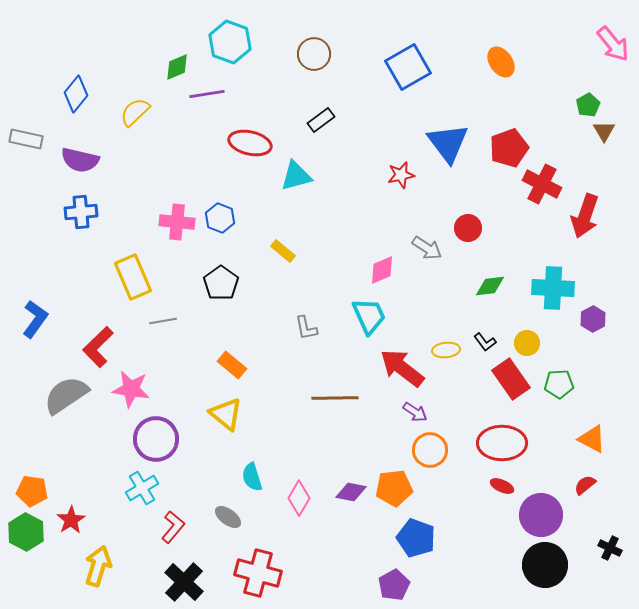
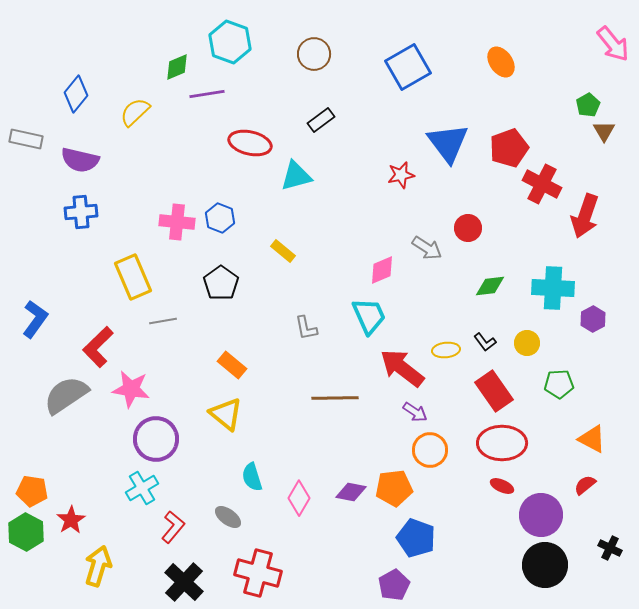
red rectangle at (511, 379): moved 17 px left, 12 px down
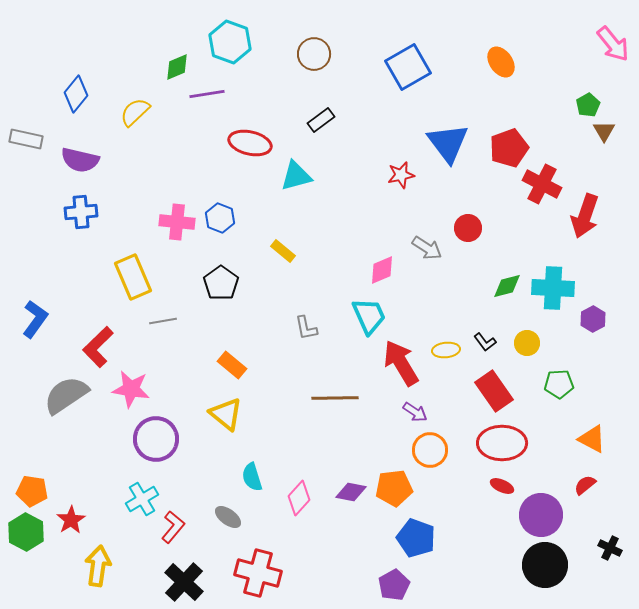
green diamond at (490, 286): moved 17 px right; rotated 8 degrees counterclockwise
red arrow at (402, 368): moved 1 px left, 5 px up; rotated 21 degrees clockwise
cyan cross at (142, 488): moved 11 px down
pink diamond at (299, 498): rotated 12 degrees clockwise
yellow arrow at (98, 566): rotated 9 degrees counterclockwise
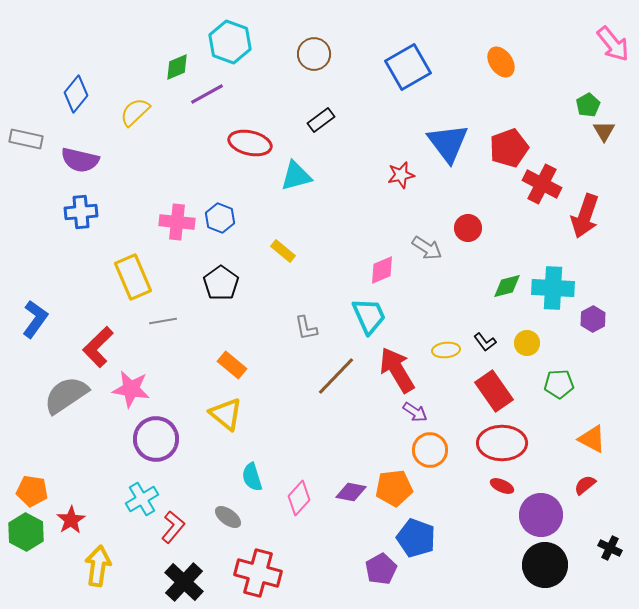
purple line at (207, 94): rotated 20 degrees counterclockwise
red arrow at (401, 363): moved 4 px left, 7 px down
brown line at (335, 398): moved 1 px right, 22 px up; rotated 45 degrees counterclockwise
purple pentagon at (394, 585): moved 13 px left, 16 px up
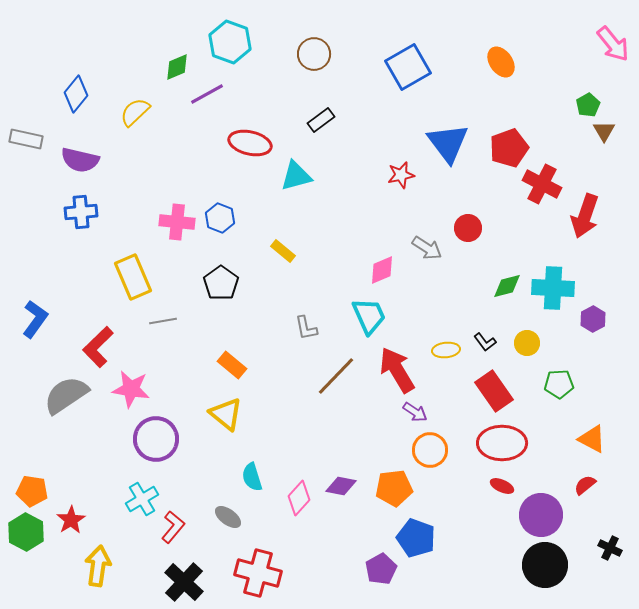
purple diamond at (351, 492): moved 10 px left, 6 px up
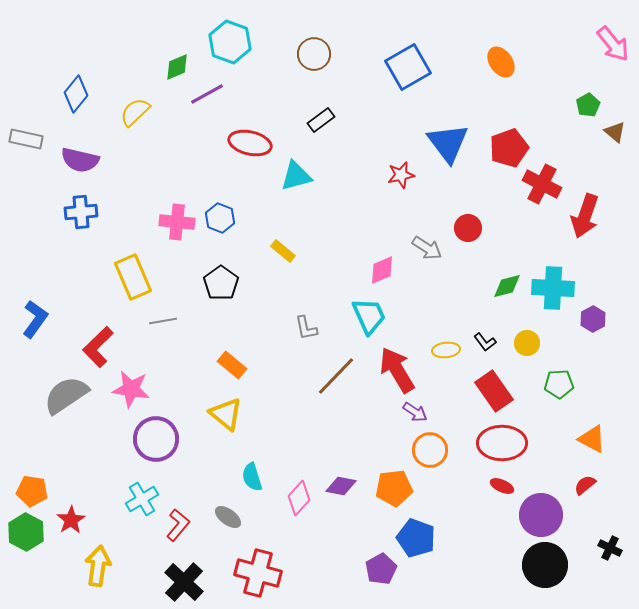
brown triangle at (604, 131): moved 11 px right, 1 px down; rotated 20 degrees counterclockwise
red L-shape at (173, 527): moved 5 px right, 2 px up
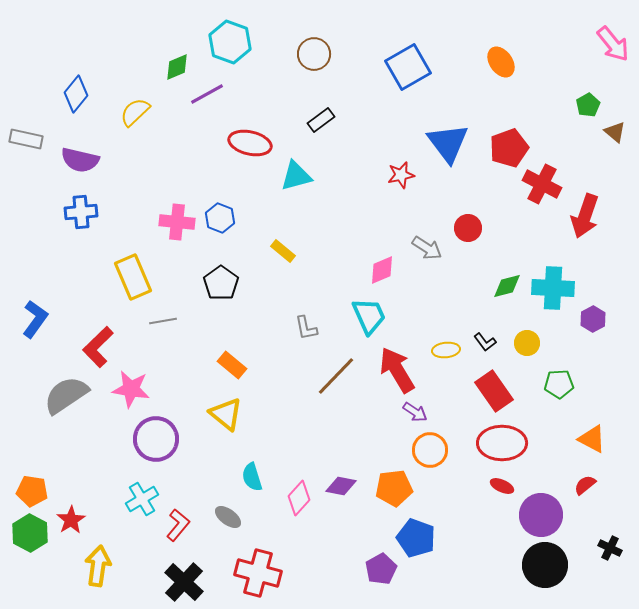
green hexagon at (26, 532): moved 4 px right, 1 px down
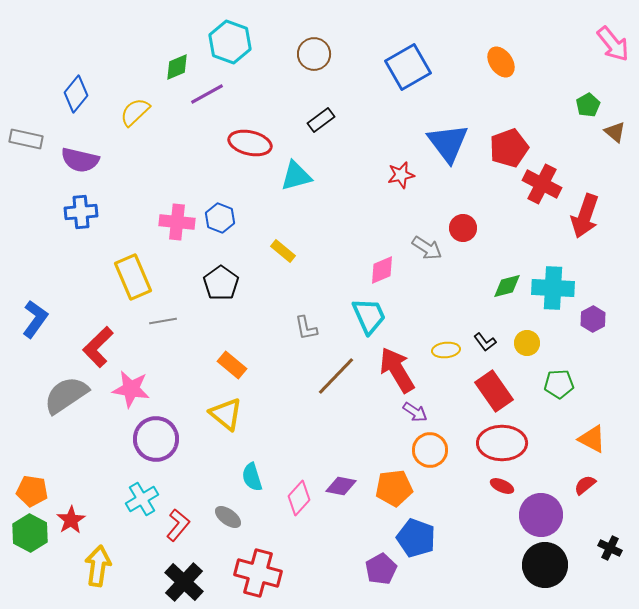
red circle at (468, 228): moved 5 px left
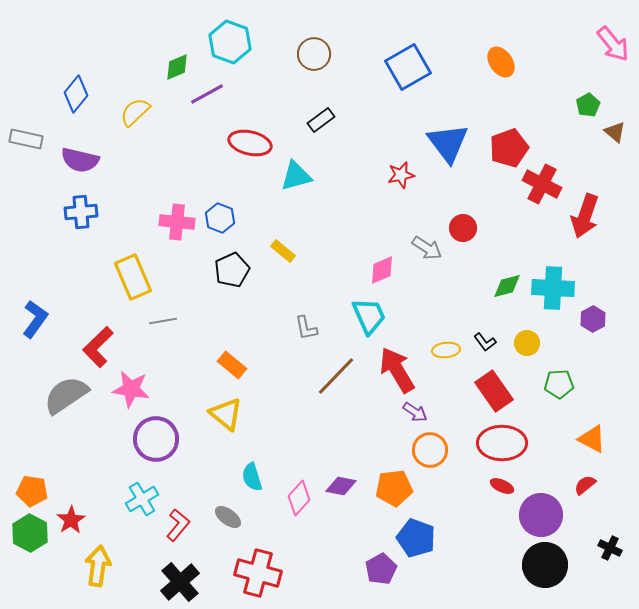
black pentagon at (221, 283): moved 11 px right, 13 px up; rotated 12 degrees clockwise
black cross at (184, 582): moved 4 px left; rotated 6 degrees clockwise
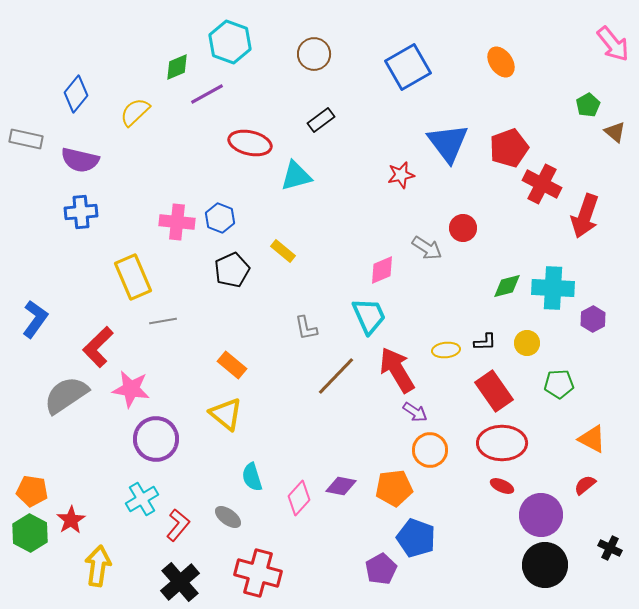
black L-shape at (485, 342): rotated 55 degrees counterclockwise
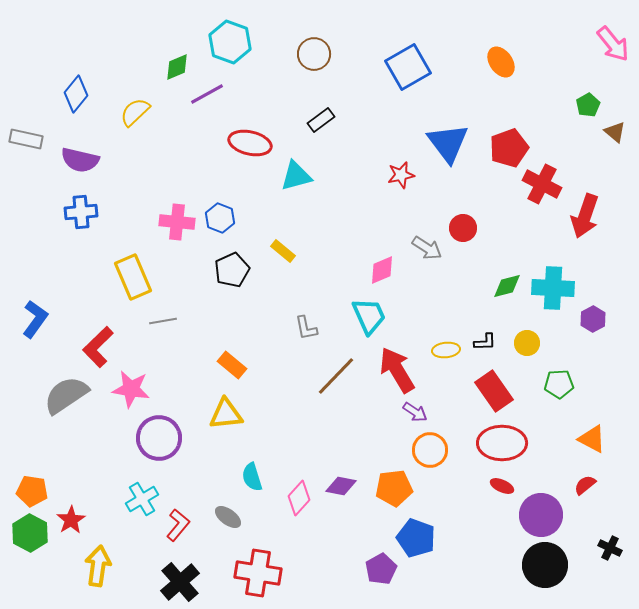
yellow triangle at (226, 414): rotated 45 degrees counterclockwise
purple circle at (156, 439): moved 3 px right, 1 px up
red cross at (258, 573): rotated 6 degrees counterclockwise
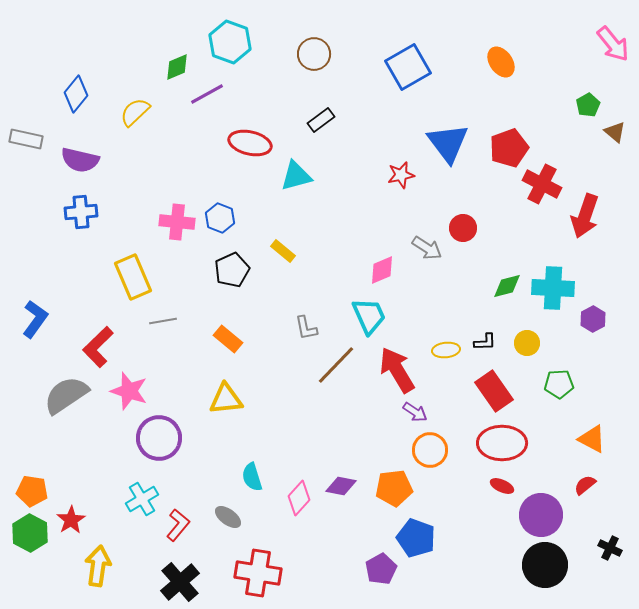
orange rectangle at (232, 365): moved 4 px left, 26 px up
brown line at (336, 376): moved 11 px up
pink star at (131, 389): moved 2 px left, 2 px down; rotated 9 degrees clockwise
yellow triangle at (226, 414): moved 15 px up
